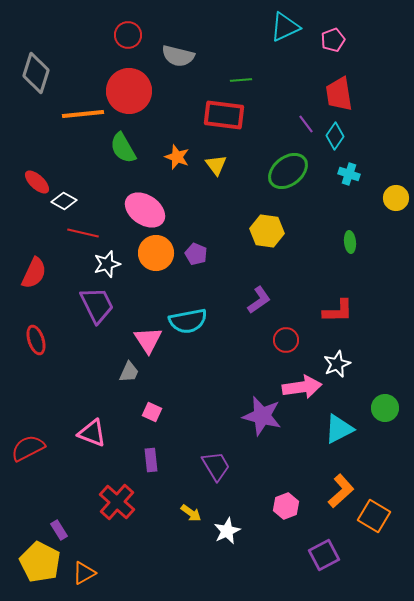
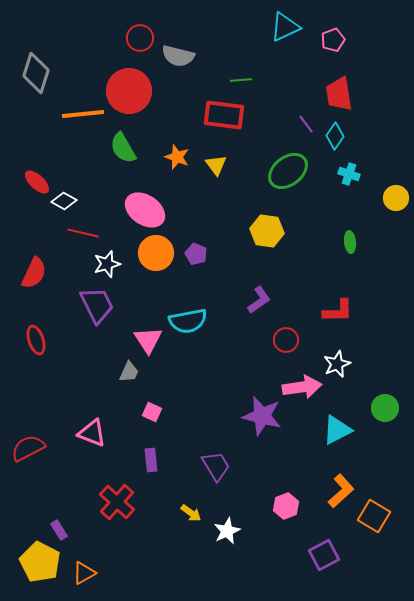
red circle at (128, 35): moved 12 px right, 3 px down
cyan triangle at (339, 429): moved 2 px left, 1 px down
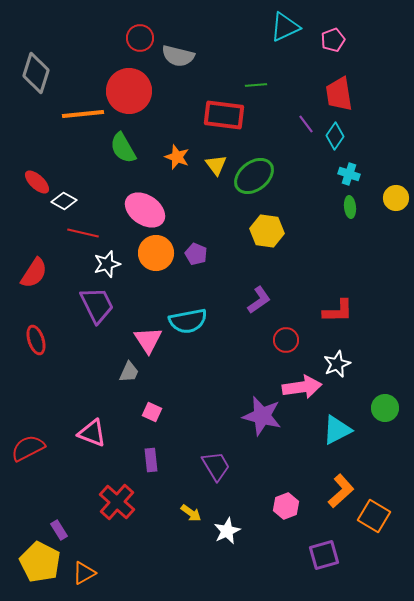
green line at (241, 80): moved 15 px right, 5 px down
green ellipse at (288, 171): moved 34 px left, 5 px down
green ellipse at (350, 242): moved 35 px up
red semicircle at (34, 273): rotated 8 degrees clockwise
purple square at (324, 555): rotated 12 degrees clockwise
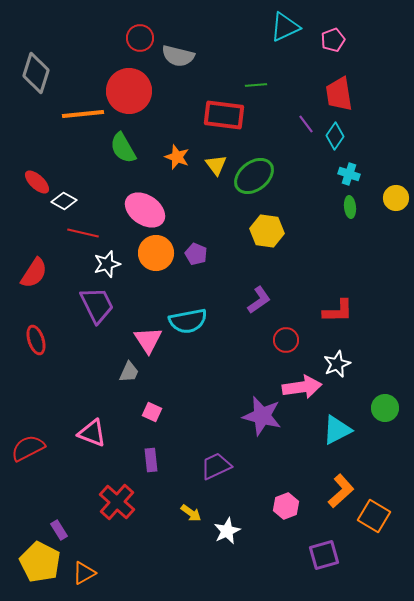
purple trapezoid at (216, 466): rotated 84 degrees counterclockwise
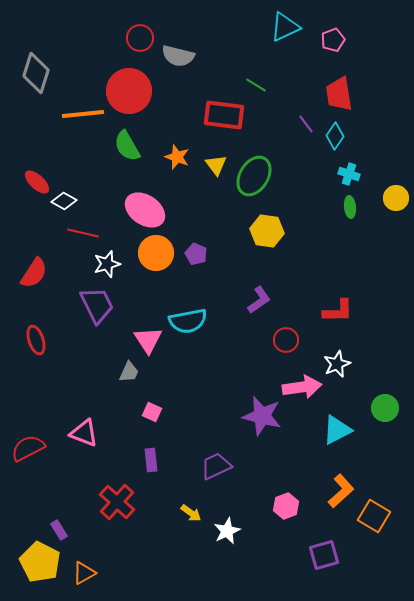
green line at (256, 85): rotated 35 degrees clockwise
green semicircle at (123, 148): moved 4 px right, 2 px up
green ellipse at (254, 176): rotated 21 degrees counterclockwise
pink triangle at (92, 433): moved 8 px left
